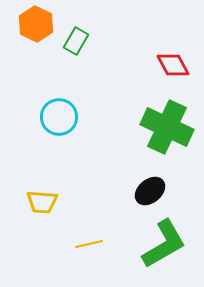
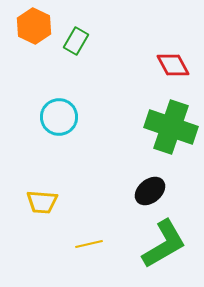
orange hexagon: moved 2 px left, 2 px down
green cross: moved 4 px right; rotated 6 degrees counterclockwise
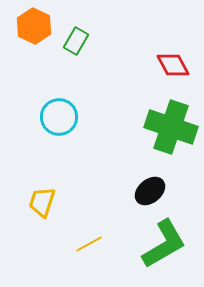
yellow trapezoid: rotated 104 degrees clockwise
yellow line: rotated 16 degrees counterclockwise
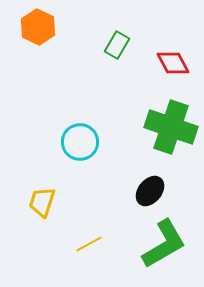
orange hexagon: moved 4 px right, 1 px down
green rectangle: moved 41 px right, 4 px down
red diamond: moved 2 px up
cyan circle: moved 21 px right, 25 px down
black ellipse: rotated 12 degrees counterclockwise
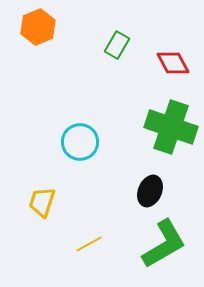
orange hexagon: rotated 12 degrees clockwise
black ellipse: rotated 16 degrees counterclockwise
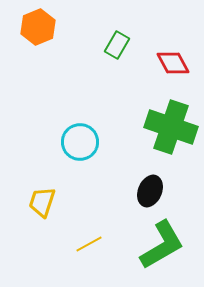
green L-shape: moved 2 px left, 1 px down
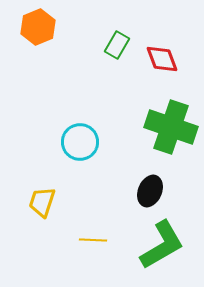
red diamond: moved 11 px left, 4 px up; rotated 8 degrees clockwise
yellow line: moved 4 px right, 4 px up; rotated 32 degrees clockwise
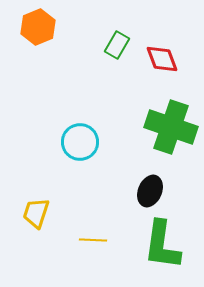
yellow trapezoid: moved 6 px left, 11 px down
green L-shape: rotated 128 degrees clockwise
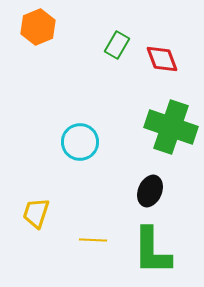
green L-shape: moved 10 px left, 6 px down; rotated 8 degrees counterclockwise
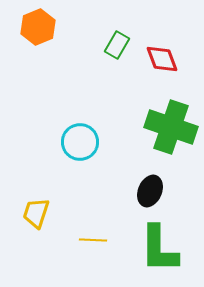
green L-shape: moved 7 px right, 2 px up
